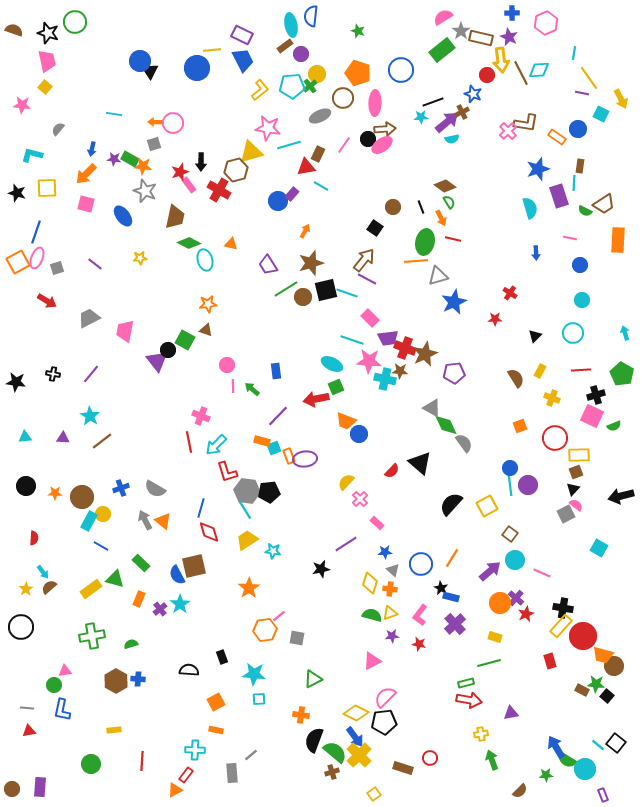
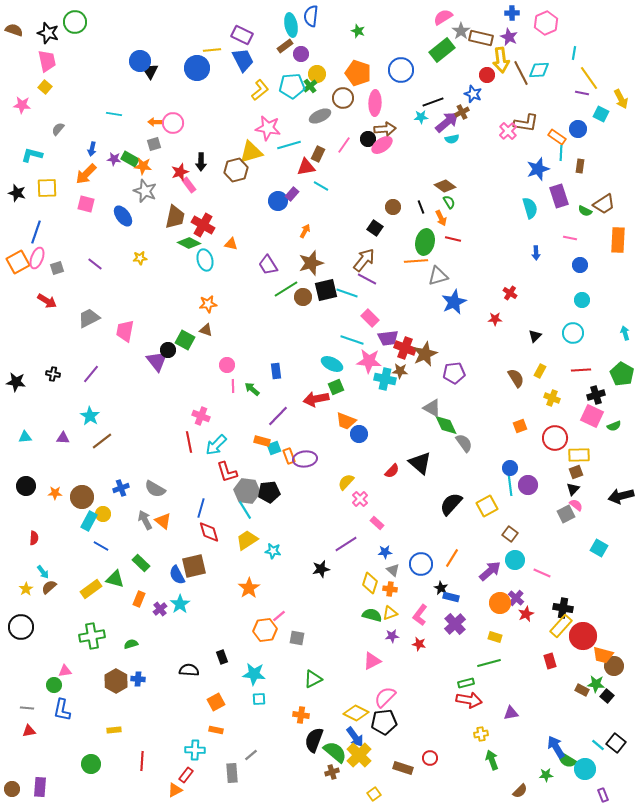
cyan line at (574, 183): moved 13 px left, 30 px up
red cross at (219, 190): moved 16 px left, 35 px down
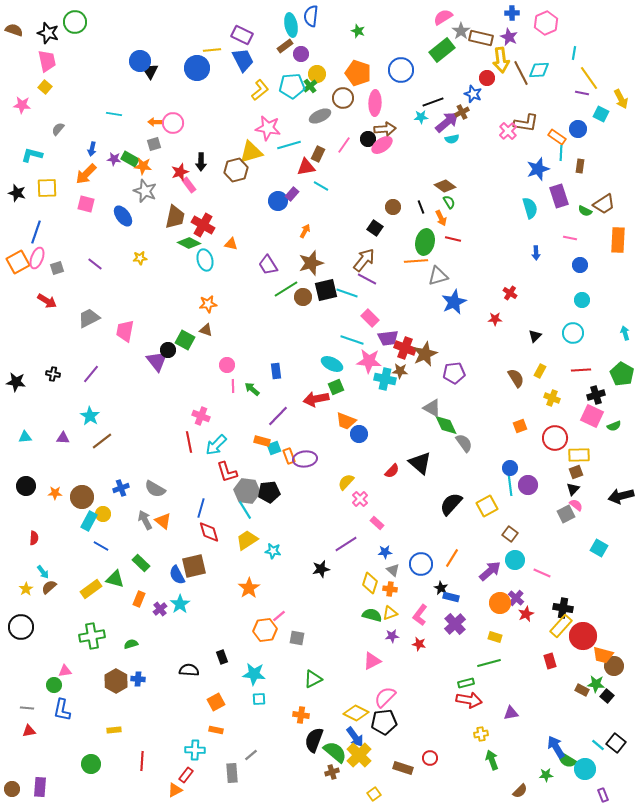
red circle at (487, 75): moved 3 px down
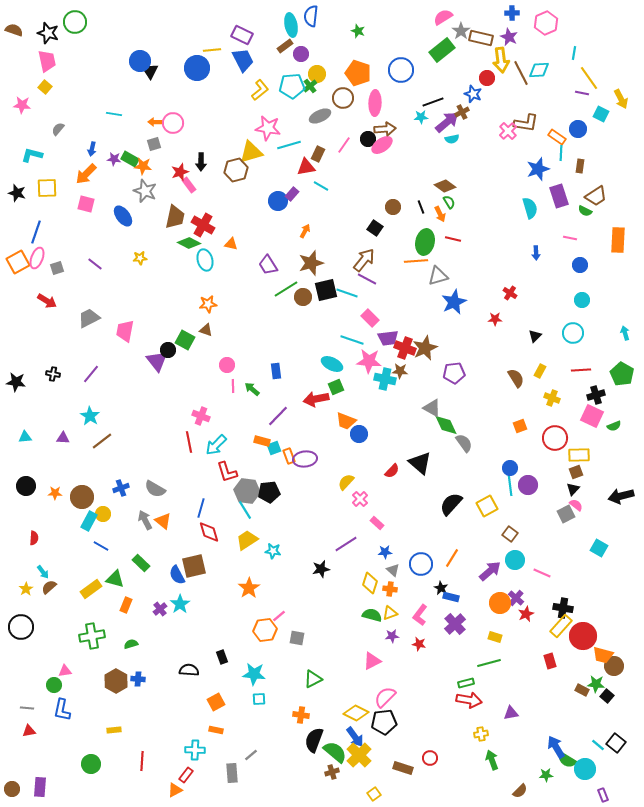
brown trapezoid at (604, 204): moved 8 px left, 8 px up
orange arrow at (441, 218): moved 1 px left, 4 px up
brown star at (425, 354): moved 6 px up
orange rectangle at (139, 599): moved 13 px left, 6 px down
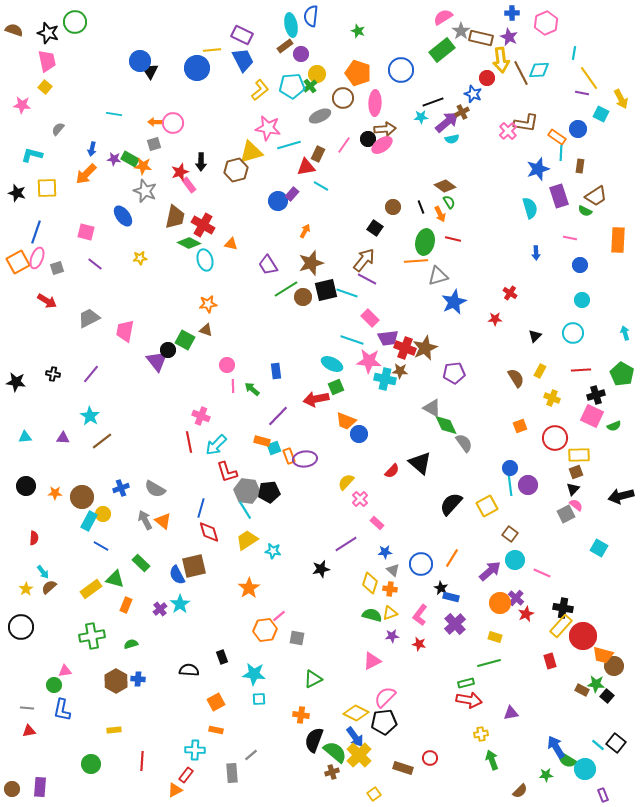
pink square at (86, 204): moved 28 px down
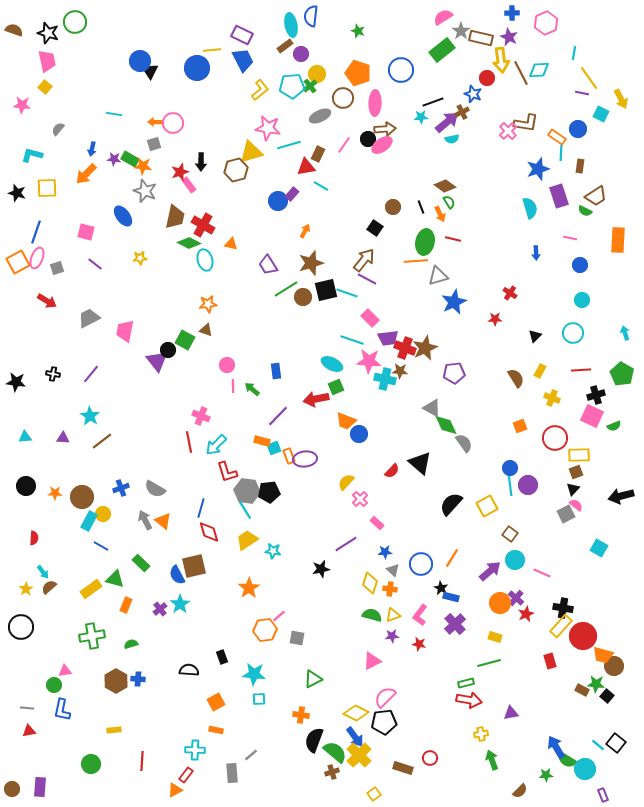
yellow triangle at (390, 613): moved 3 px right, 2 px down
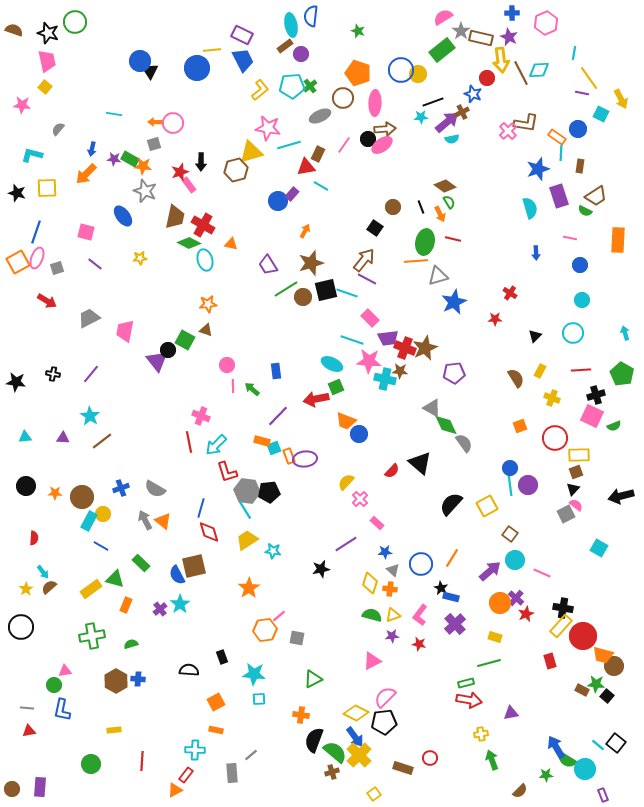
yellow circle at (317, 74): moved 101 px right
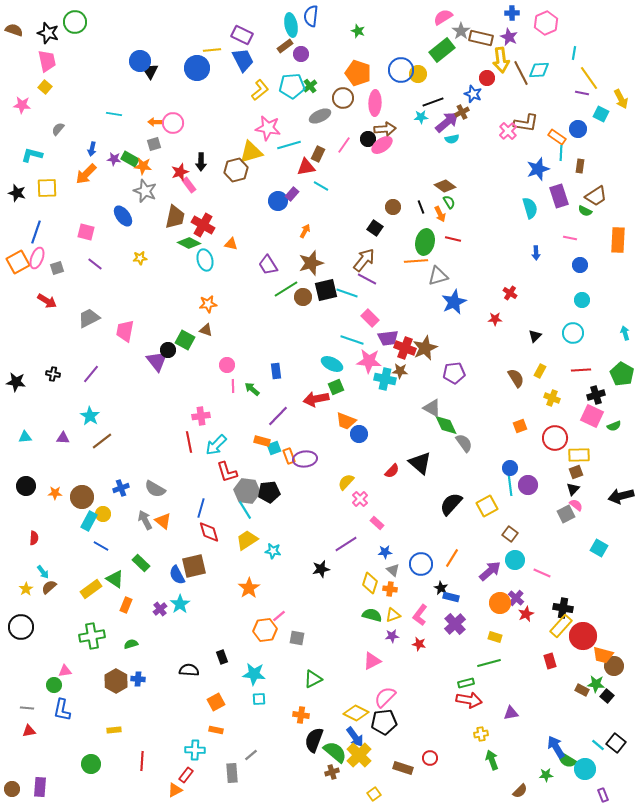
pink cross at (201, 416): rotated 30 degrees counterclockwise
green triangle at (115, 579): rotated 18 degrees clockwise
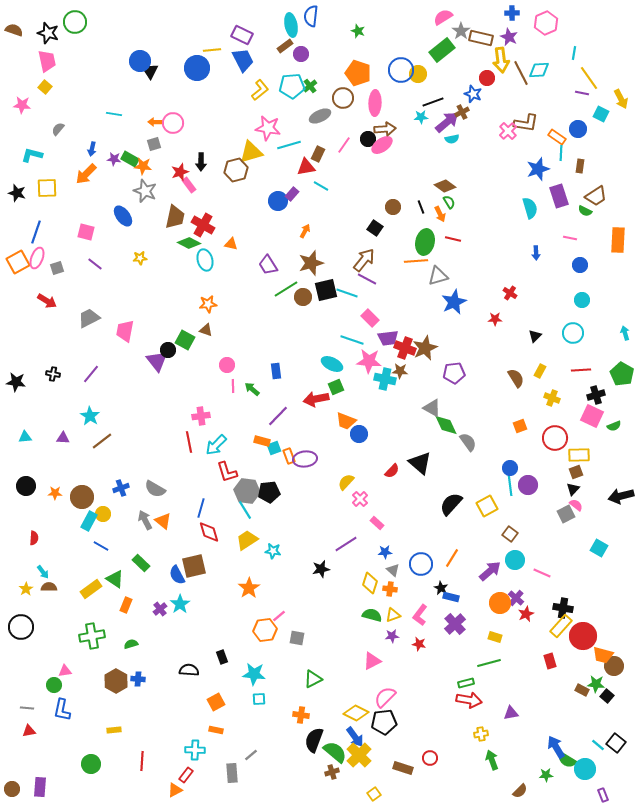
gray semicircle at (464, 443): moved 4 px right, 1 px up
brown semicircle at (49, 587): rotated 42 degrees clockwise
